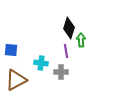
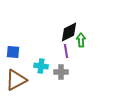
black diamond: moved 4 px down; rotated 45 degrees clockwise
blue square: moved 2 px right, 2 px down
cyan cross: moved 3 px down
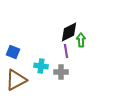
blue square: rotated 16 degrees clockwise
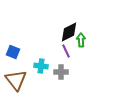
purple line: rotated 16 degrees counterclockwise
brown triangle: rotated 40 degrees counterclockwise
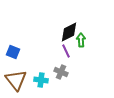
cyan cross: moved 14 px down
gray cross: rotated 24 degrees clockwise
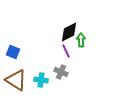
brown triangle: rotated 20 degrees counterclockwise
